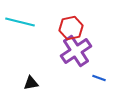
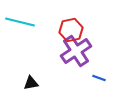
red hexagon: moved 2 px down
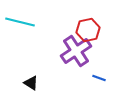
red hexagon: moved 17 px right
black triangle: rotated 42 degrees clockwise
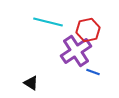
cyan line: moved 28 px right
blue line: moved 6 px left, 6 px up
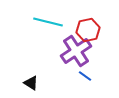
blue line: moved 8 px left, 4 px down; rotated 16 degrees clockwise
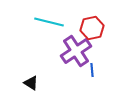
cyan line: moved 1 px right
red hexagon: moved 4 px right, 2 px up
blue line: moved 7 px right, 6 px up; rotated 48 degrees clockwise
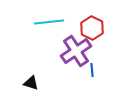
cyan line: rotated 20 degrees counterclockwise
red hexagon: rotated 20 degrees counterclockwise
black triangle: rotated 14 degrees counterclockwise
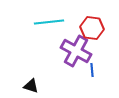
red hexagon: rotated 20 degrees counterclockwise
purple cross: rotated 28 degrees counterclockwise
black triangle: moved 3 px down
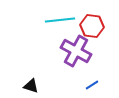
cyan line: moved 11 px right, 2 px up
red hexagon: moved 2 px up
blue line: moved 15 px down; rotated 64 degrees clockwise
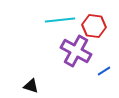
red hexagon: moved 2 px right
blue line: moved 12 px right, 14 px up
